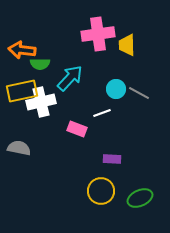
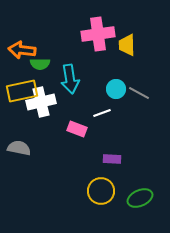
cyan arrow: moved 1 px down; rotated 128 degrees clockwise
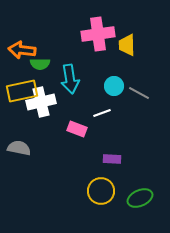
cyan circle: moved 2 px left, 3 px up
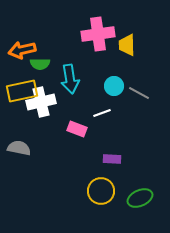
orange arrow: rotated 20 degrees counterclockwise
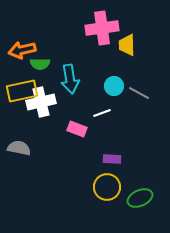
pink cross: moved 4 px right, 6 px up
yellow circle: moved 6 px right, 4 px up
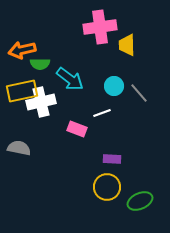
pink cross: moved 2 px left, 1 px up
cyan arrow: rotated 44 degrees counterclockwise
gray line: rotated 20 degrees clockwise
green ellipse: moved 3 px down
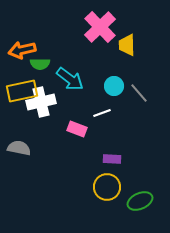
pink cross: rotated 36 degrees counterclockwise
